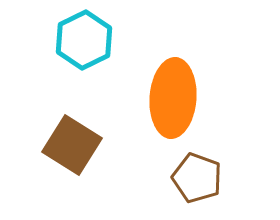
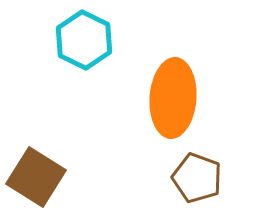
cyan hexagon: rotated 8 degrees counterclockwise
brown square: moved 36 px left, 32 px down
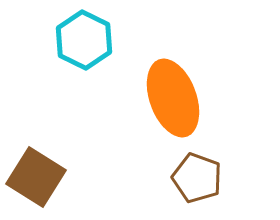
orange ellipse: rotated 24 degrees counterclockwise
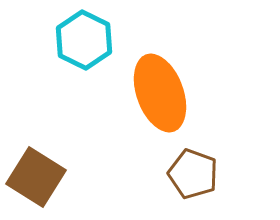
orange ellipse: moved 13 px left, 5 px up
brown pentagon: moved 4 px left, 4 px up
